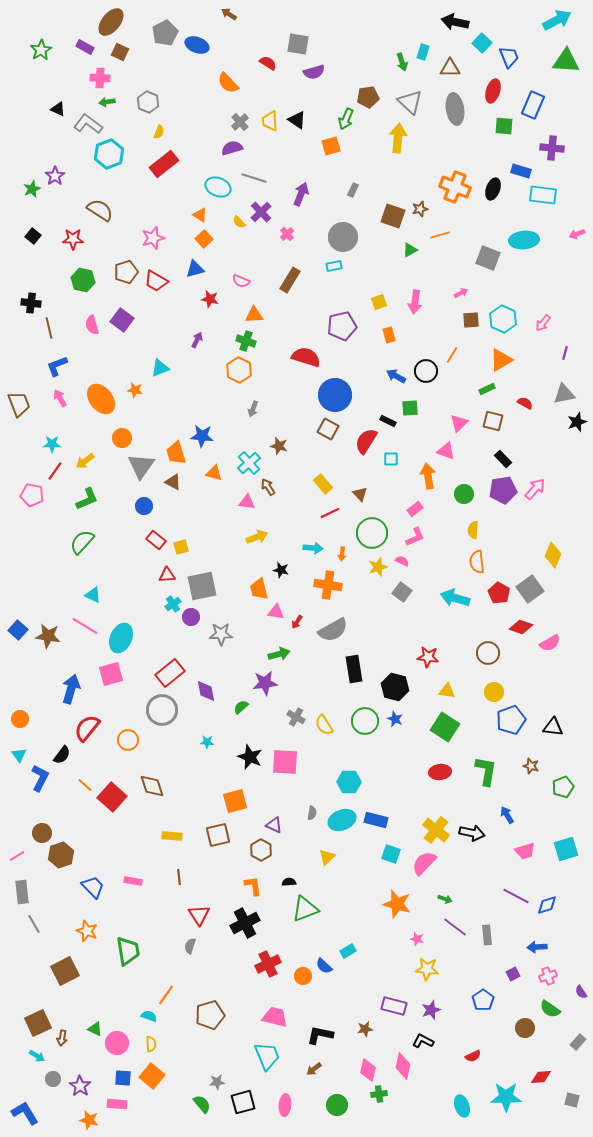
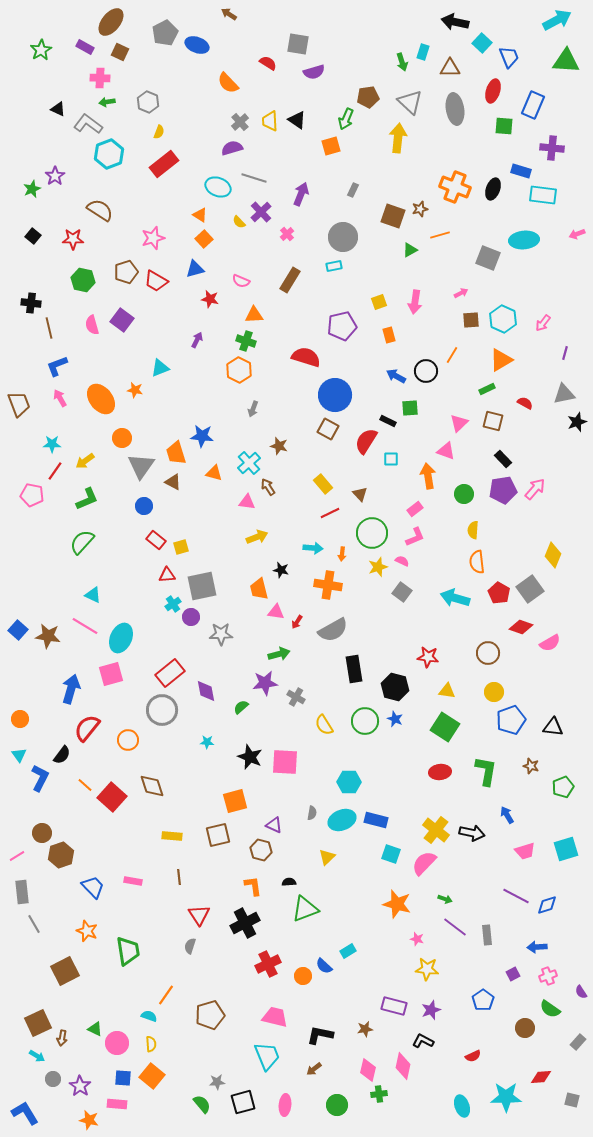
gray cross at (296, 717): moved 20 px up
brown hexagon at (261, 850): rotated 15 degrees counterclockwise
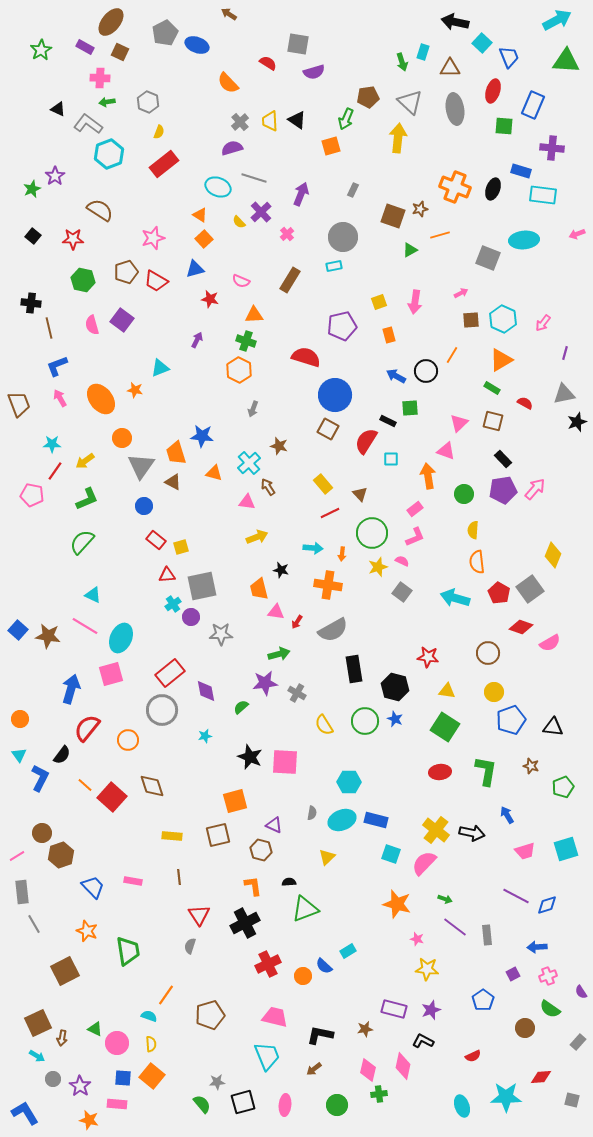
green rectangle at (487, 389): moved 5 px right, 1 px up; rotated 56 degrees clockwise
gray cross at (296, 697): moved 1 px right, 4 px up
cyan star at (207, 742): moved 2 px left, 6 px up; rotated 16 degrees counterclockwise
purple rectangle at (394, 1006): moved 3 px down
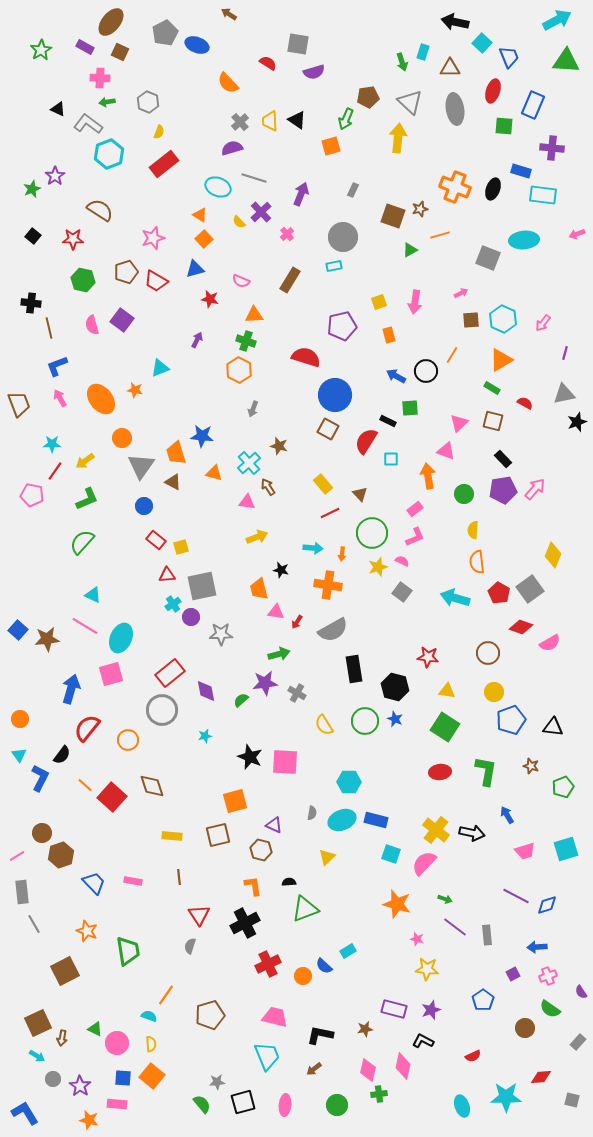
brown star at (48, 636): moved 1 px left, 3 px down; rotated 15 degrees counterclockwise
green semicircle at (241, 707): moved 7 px up
blue trapezoid at (93, 887): moved 1 px right, 4 px up
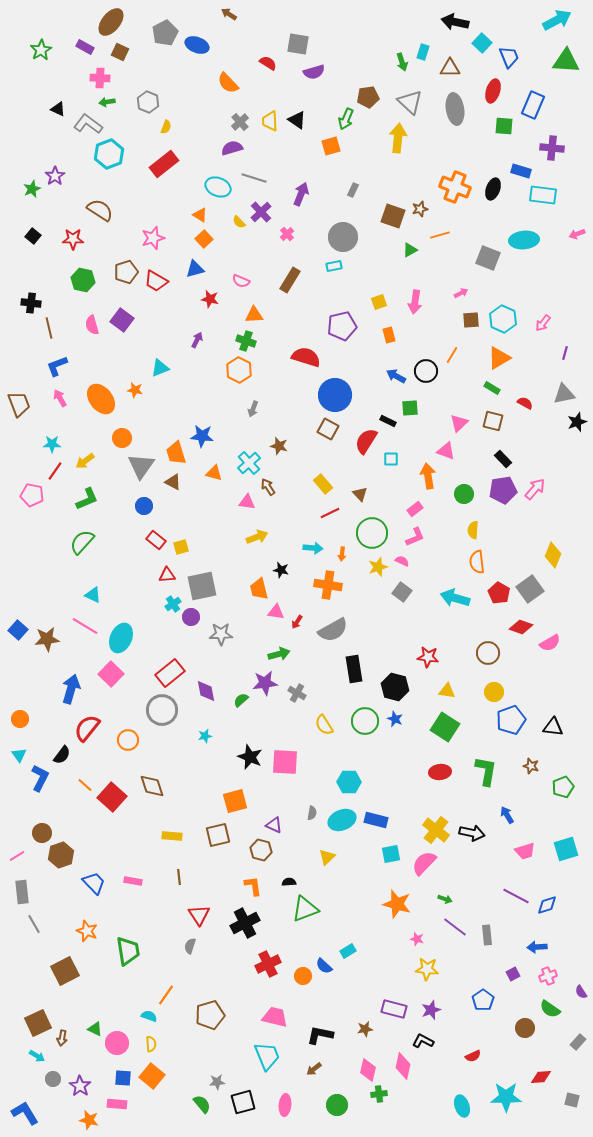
yellow semicircle at (159, 132): moved 7 px right, 5 px up
orange triangle at (501, 360): moved 2 px left, 2 px up
pink square at (111, 674): rotated 30 degrees counterclockwise
cyan square at (391, 854): rotated 30 degrees counterclockwise
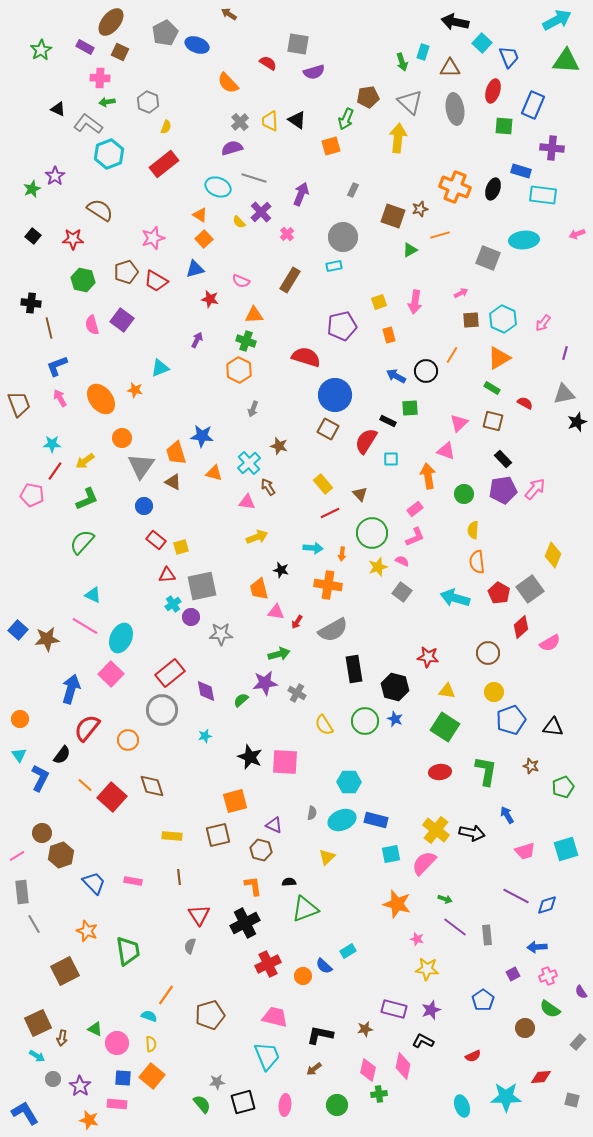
red diamond at (521, 627): rotated 60 degrees counterclockwise
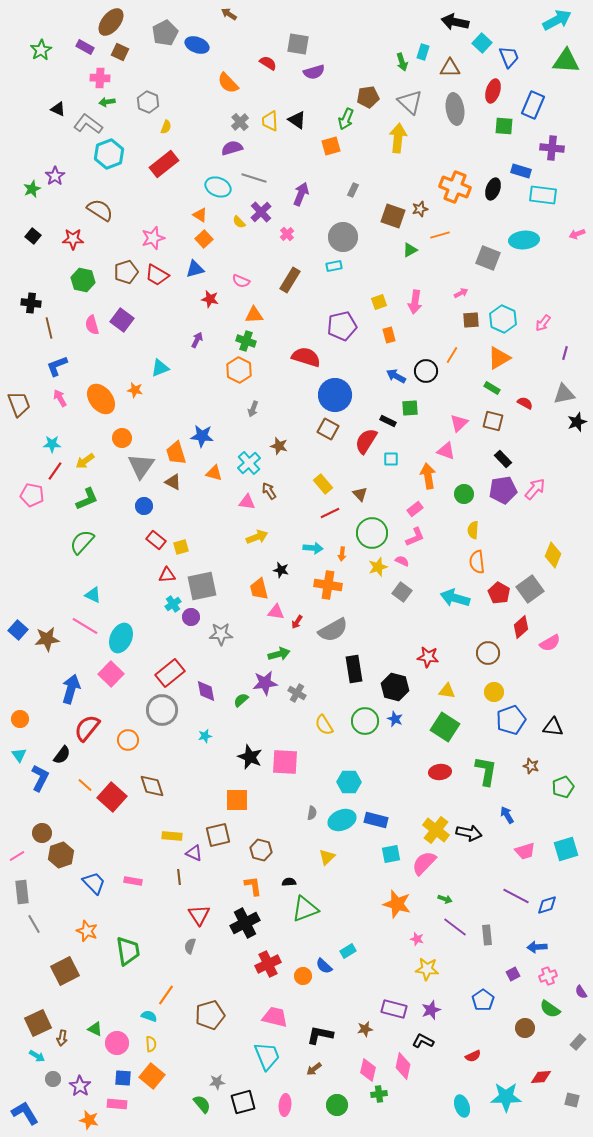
red trapezoid at (156, 281): moved 1 px right, 6 px up
brown arrow at (268, 487): moved 1 px right, 4 px down
orange square at (235, 801): moved 2 px right, 1 px up; rotated 15 degrees clockwise
purple triangle at (274, 825): moved 80 px left, 28 px down
black arrow at (472, 833): moved 3 px left
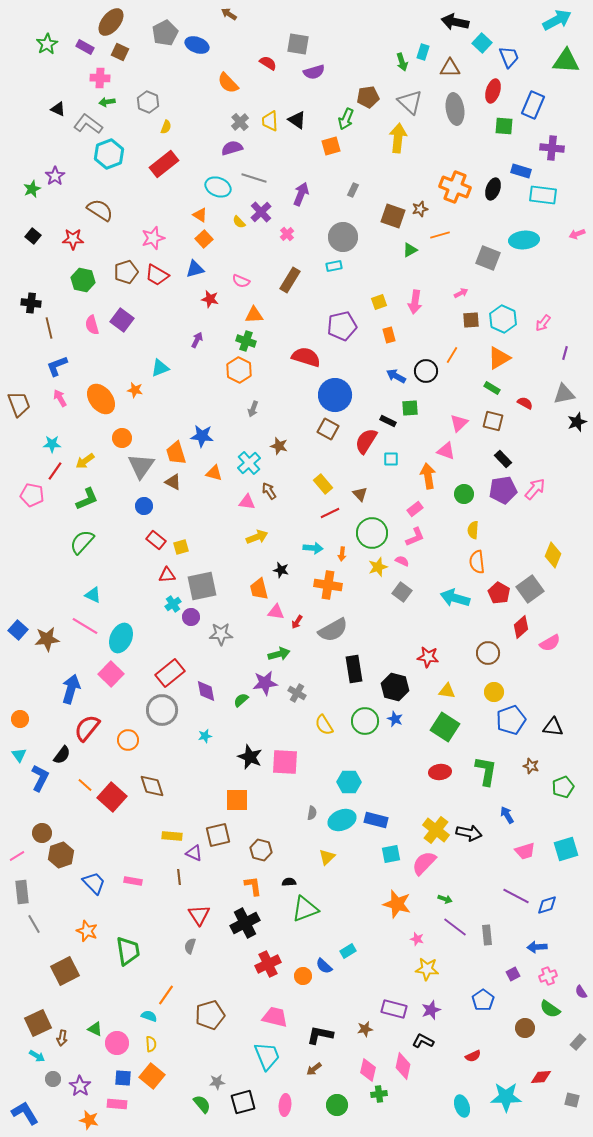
green star at (41, 50): moved 6 px right, 6 px up
